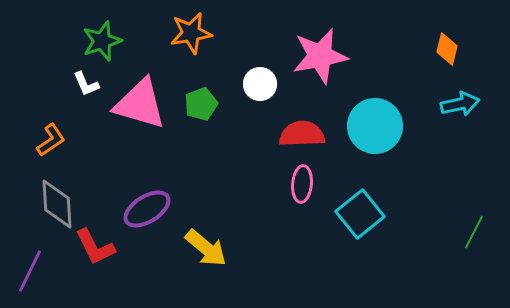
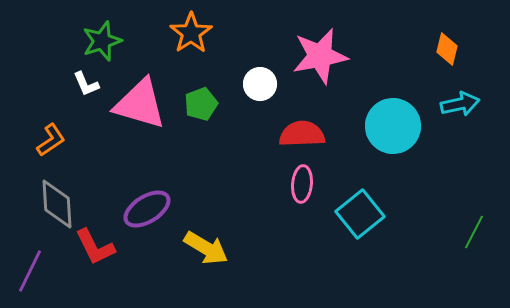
orange star: rotated 24 degrees counterclockwise
cyan circle: moved 18 px right
yellow arrow: rotated 9 degrees counterclockwise
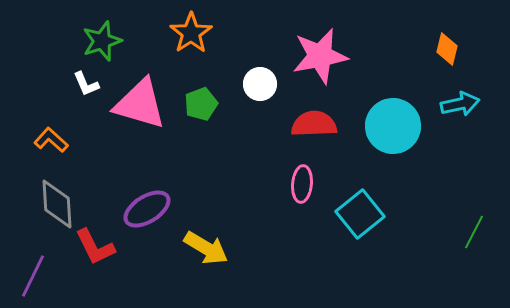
red semicircle: moved 12 px right, 10 px up
orange L-shape: rotated 104 degrees counterclockwise
purple line: moved 3 px right, 5 px down
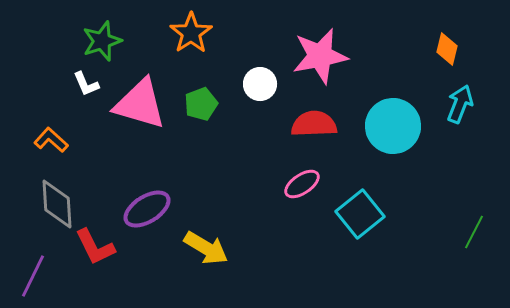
cyan arrow: rotated 57 degrees counterclockwise
pink ellipse: rotated 51 degrees clockwise
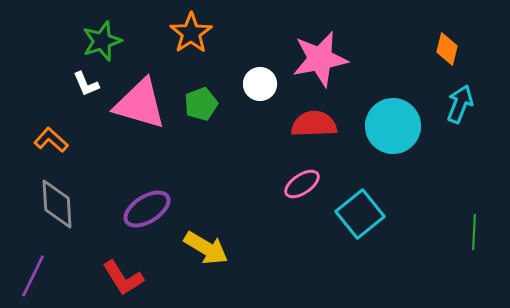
pink star: moved 3 px down
green line: rotated 24 degrees counterclockwise
red L-shape: moved 28 px right, 31 px down; rotated 6 degrees counterclockwise
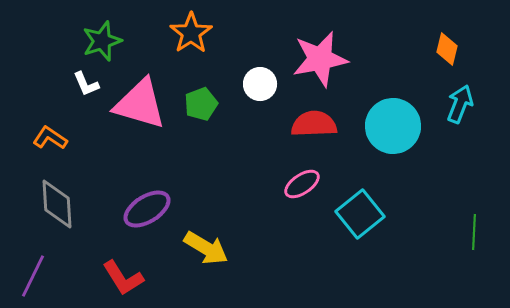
orange L-shape: moved 1 px left, 2 px up; rotated 8 degrees counterclockwise
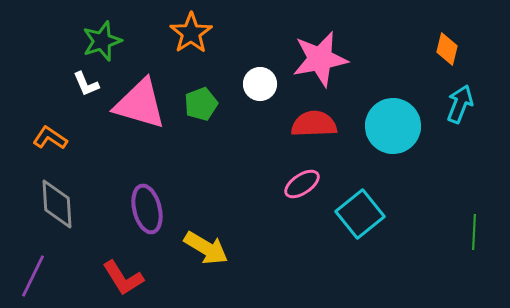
purple ellipse: rotated 72 degrees counterclockwise
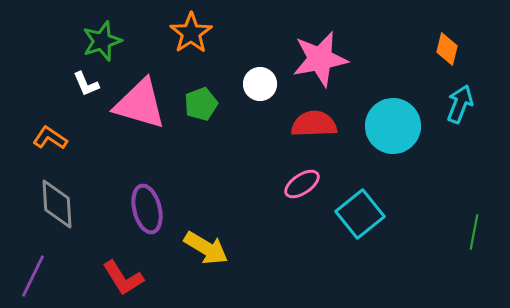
green line: rotated 8 degrees clockwise
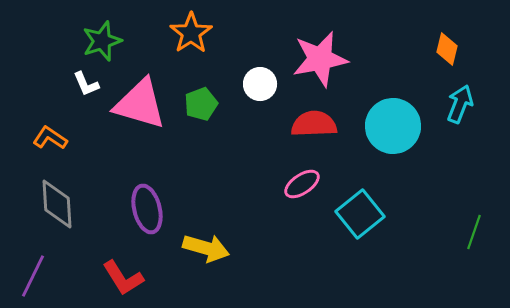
green line: rotated 8 degrees clockwise
yellow arrow: rotated 15 degrees counterclockwise
